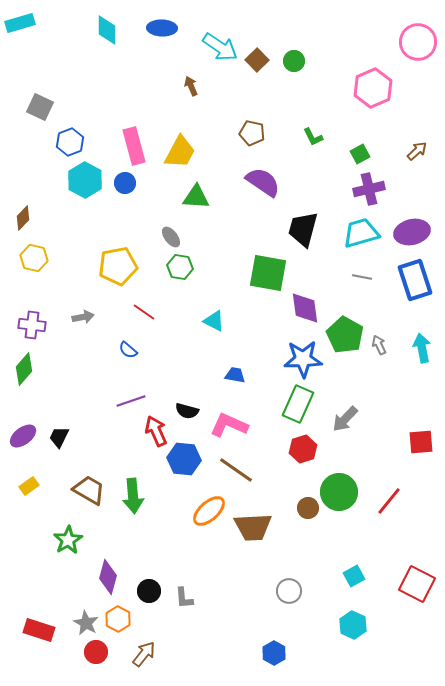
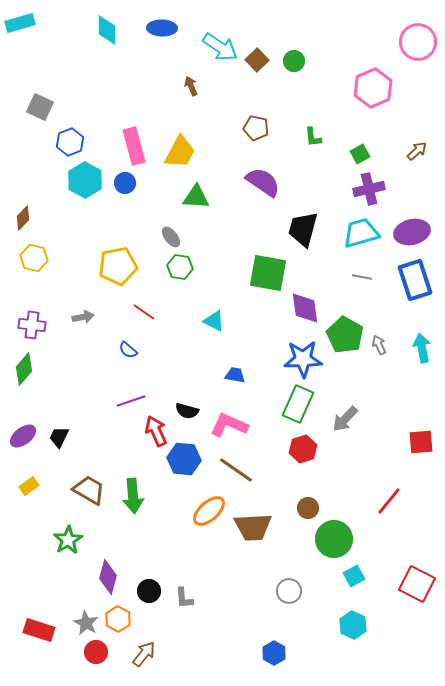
brown pentagon at (252, 133): moved 4 px right, 5 px up
green L-shape at (313, 137): rotated 20 degrees clockwise
green circle at (339, 492): moved 5 px left, 47 px down
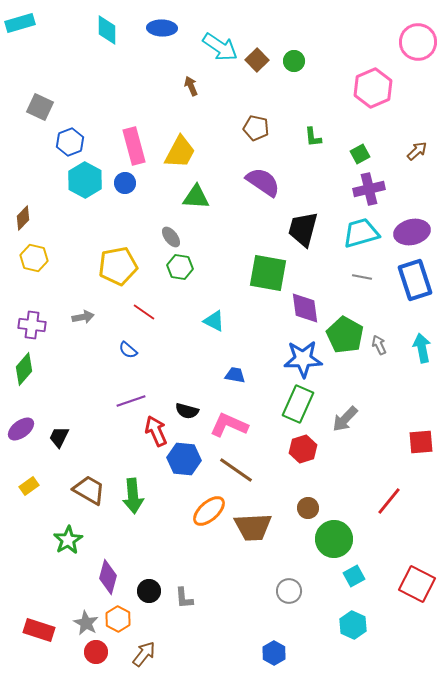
purple ellipse at (23, 436): moved 2 px left, 7 px up
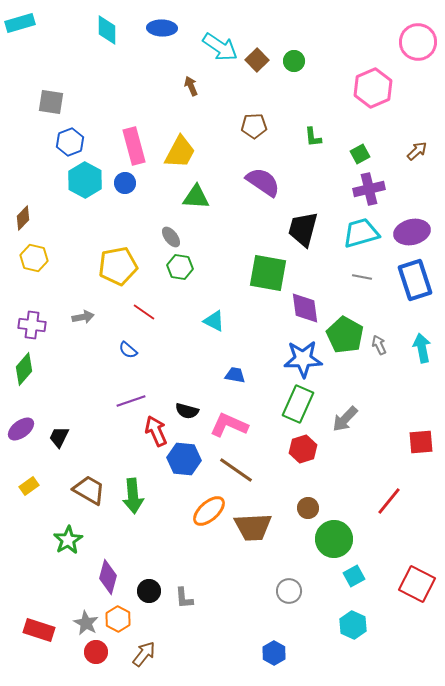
gray square at (40, 107): moved 11 px right, 5 px up; rotated 16 degrees counterclockwise
brown pentagon at (256, 128): moved 2 px left, 2 px up; rotated 15 degrees counterclockwise
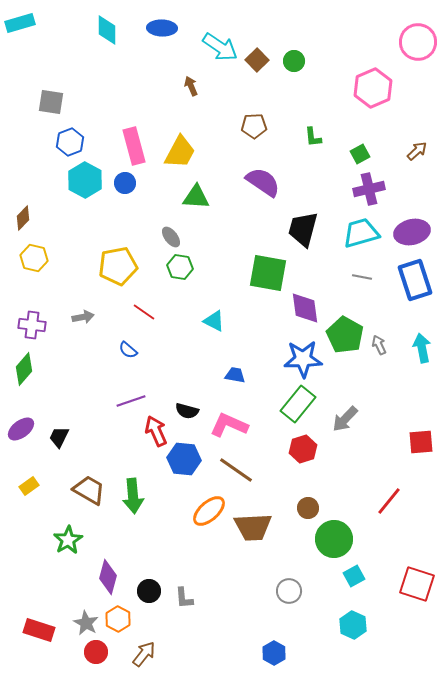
green rectangle at (298, 404): rotated 15 degrees clockwise
red square at (417, 584): rotated 9 degrees counterclockwise
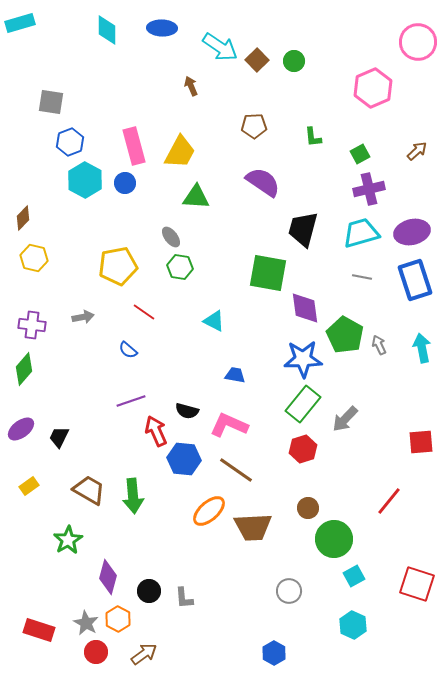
green rectangle at (298, 404): moved 5 px right
brown arrow at (144, 654): rotated 16 degrees clockwise
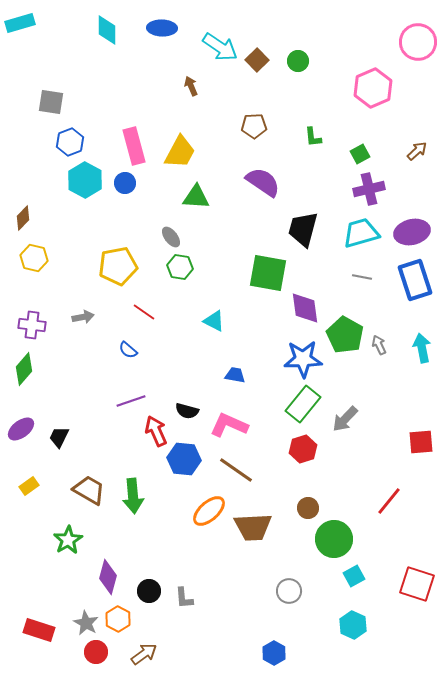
green circle at (294, 61): moved 4 px right
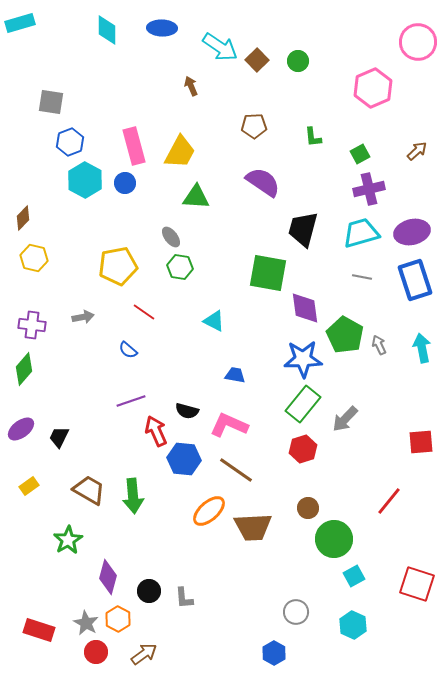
gray circle at (289, 591): moved 7 px right, 21 px down
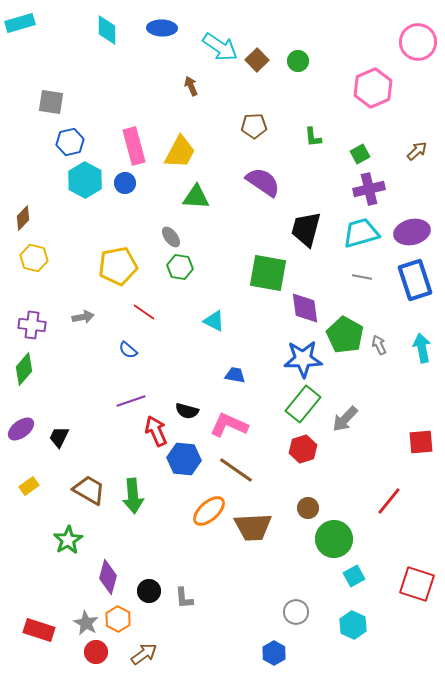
blue hexagon at (70, 142): rotated 8 degrees clockwise
black trapezoid at (303, 229): moved 3 px right
